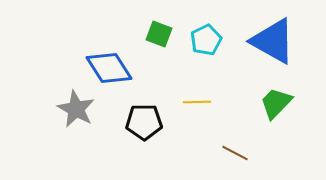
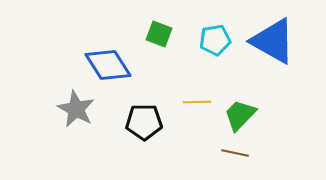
cyan pentagon: moved 9 px right; rotated 16 degrees clockwise
blue diamond: moved 1 px left, 3 px up
green trapezoid: moved 36 px left, 12 px down
brown line: rotated 16 degrees counterclockwise
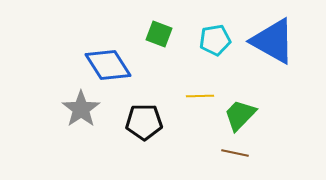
yellow line: moved 3 px right, 6 px up
gray star: moved 5 px right; rotated 9 degrees clockwise
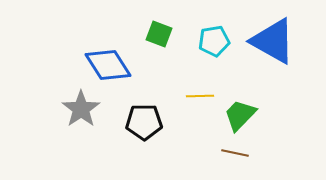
cyan pentagon: moved 1 px left, 1 px down
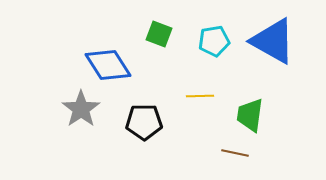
green trapezoid: moved 10 px right; rotated 36 degrees counterclockwise
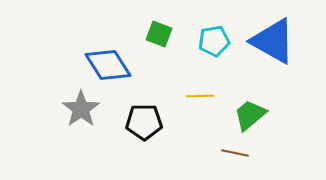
green trapezoid: rotated 42 degrees clockwise
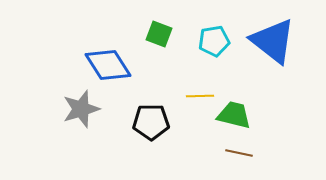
blue triangle: rotated 9 degrees clockwise
gray star: rotated 18 degrees clockwise
green trapezoid: moved 16 px left; rotated 54 degrees clockwise
black pentagon: moved 7 px right
brown line: moved 4 px right
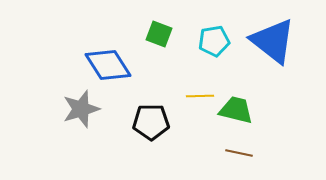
green trapezoid: moved 2 px right, 5 px up
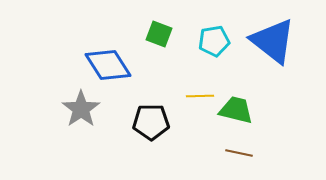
gray star: rotated 18 degrees counterclockwise
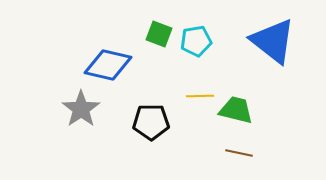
cyan pentagon: moved 18 px left
blue diamond: rotated 45 degrees counterclockwise
